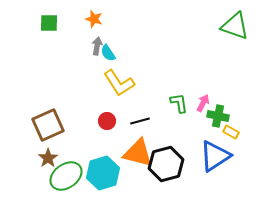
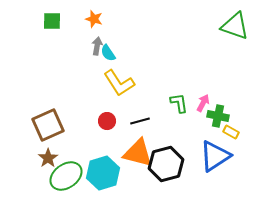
green square: moved 3 px right, 2 px up
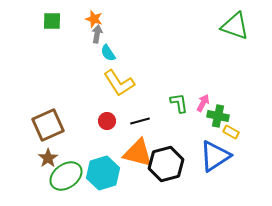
gray arrow: moved 12 px up
